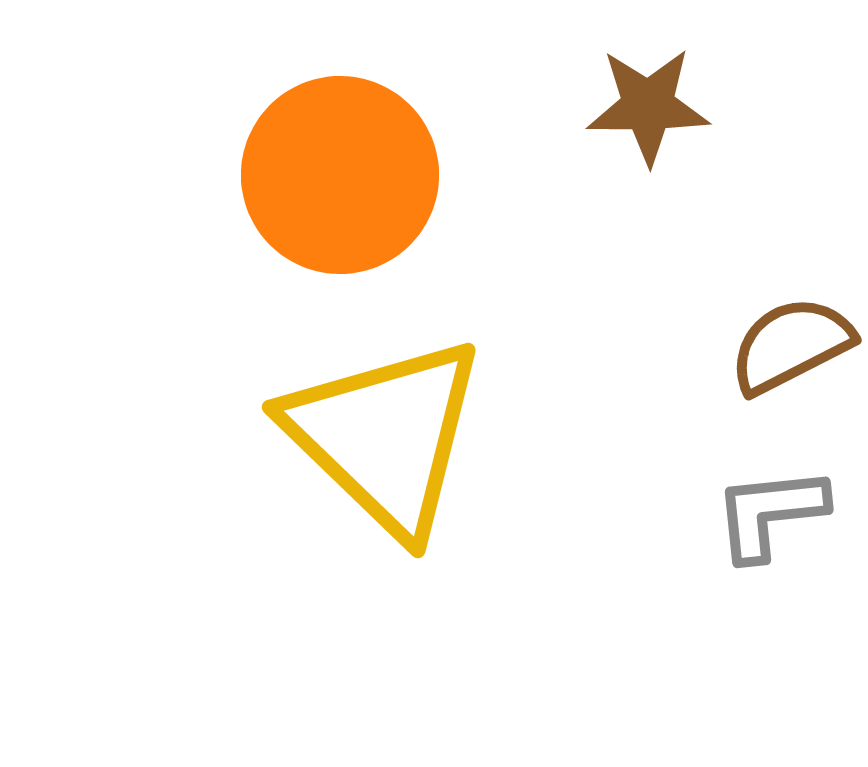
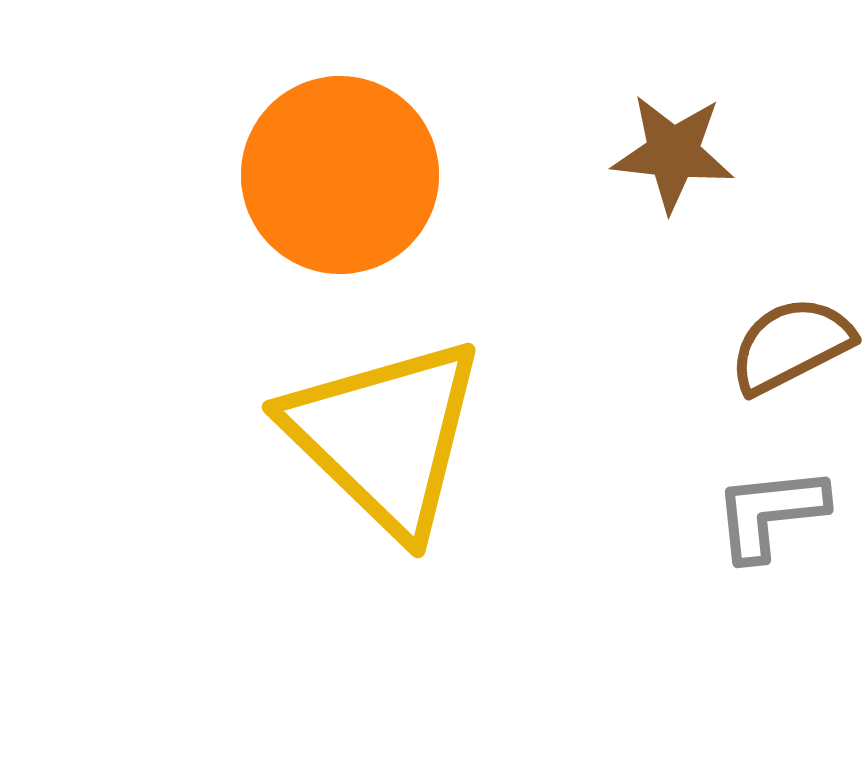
brown star: moved 25 px right, 47 px down; rotated 6 degrees clockwise
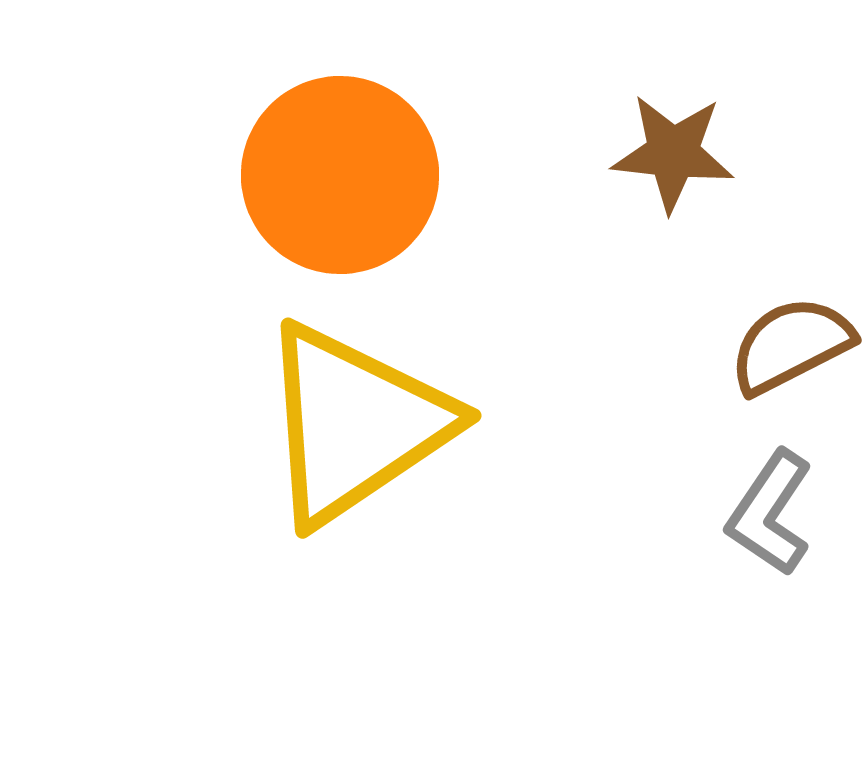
yellow triangle: moved 30 px left, 12 px up; rotated 42 degrees clockwise
gray L-shape: rotated 50 degrees counterclockwise
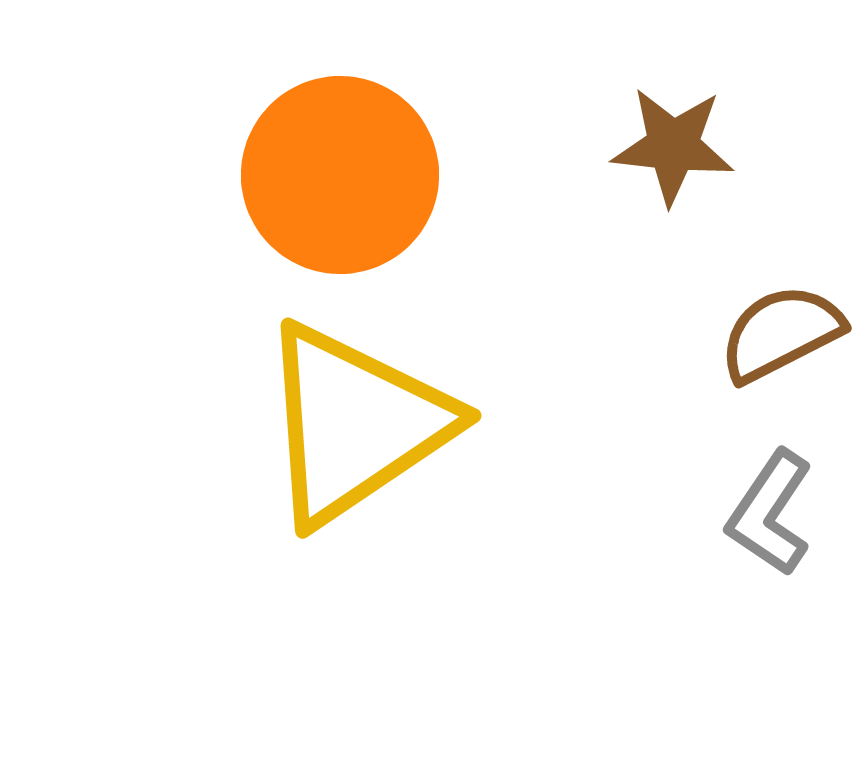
brown star: moved 7 px up
brown semicircle: moved 10 px left, 12 px up
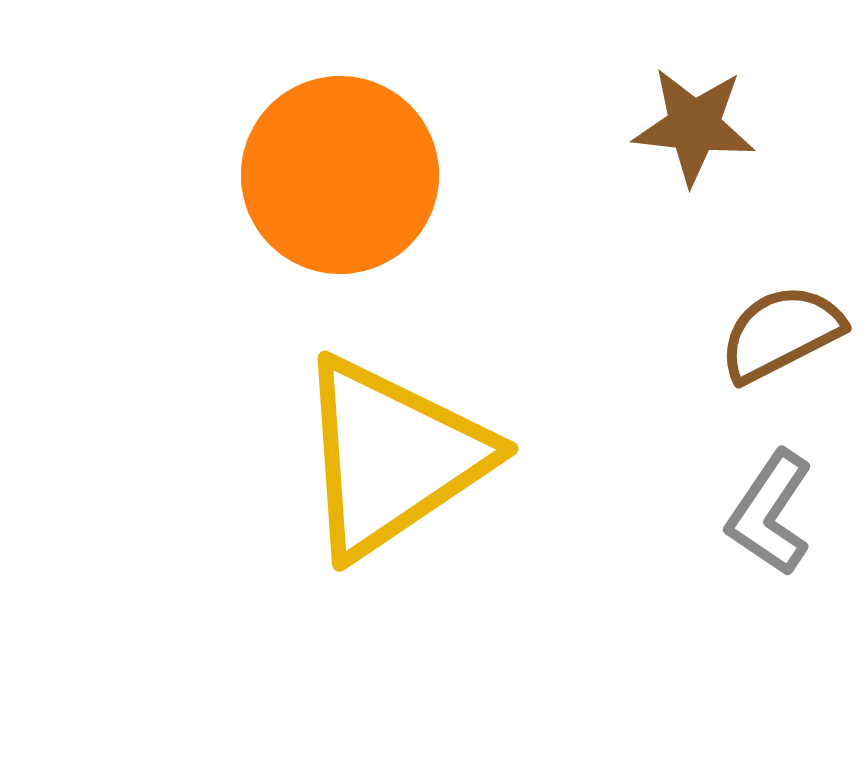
brown star: moved 21 px right, 20 px up
yellow triangle: moved 37 px right, 33 px down
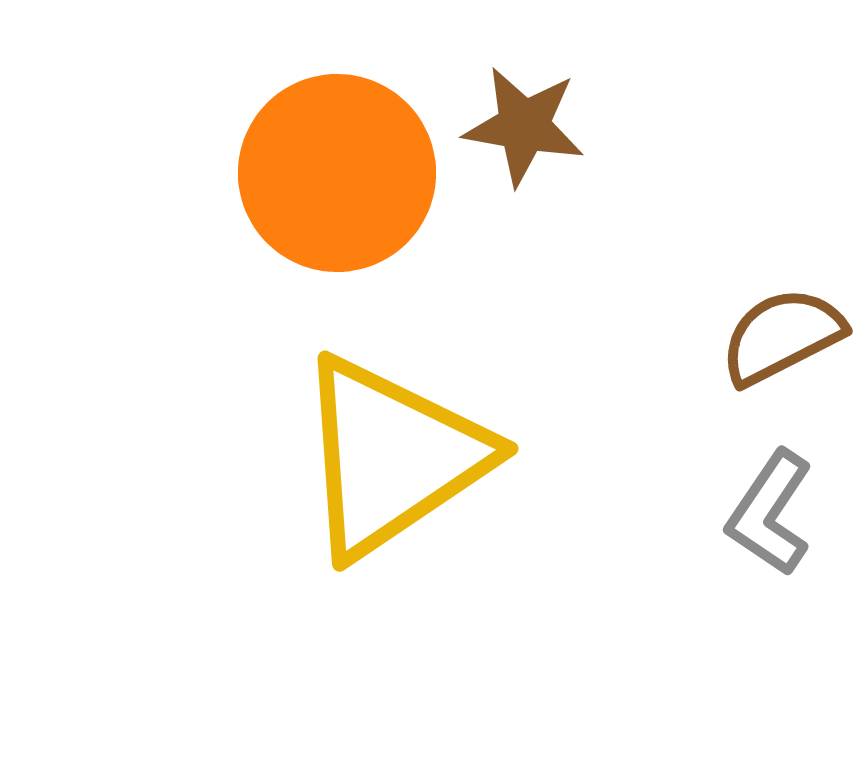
brown star: moved 170 px left; rotated 4 degrees clockwise
orange circle: moved 3 px left, 2 px up
brown semicircle: moved 1 px right, 3 px down
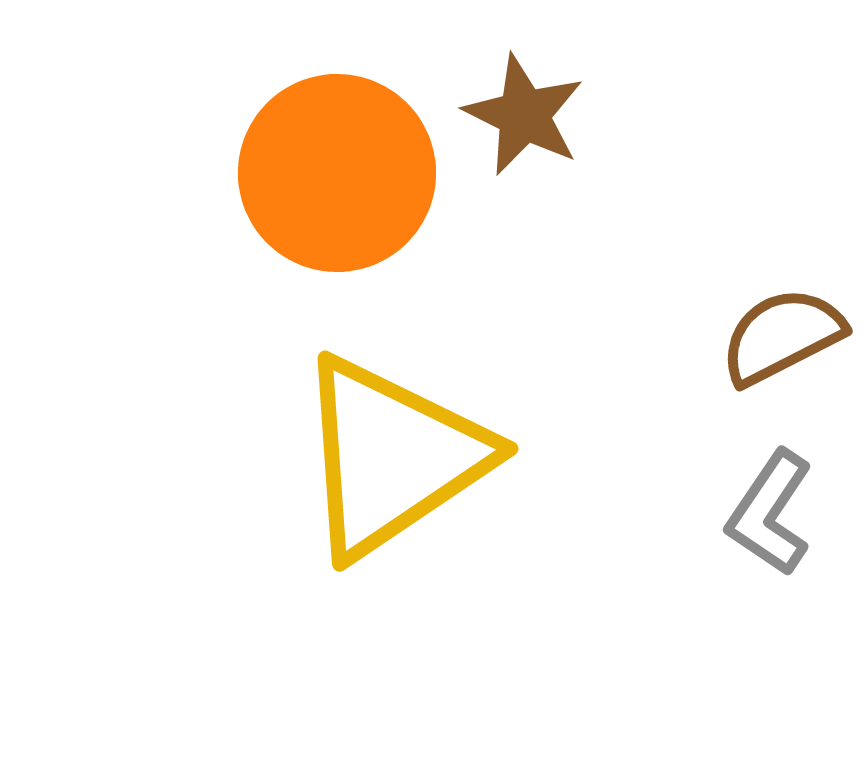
brown star: moved 11 px up; rotated 16 degrees clockwise
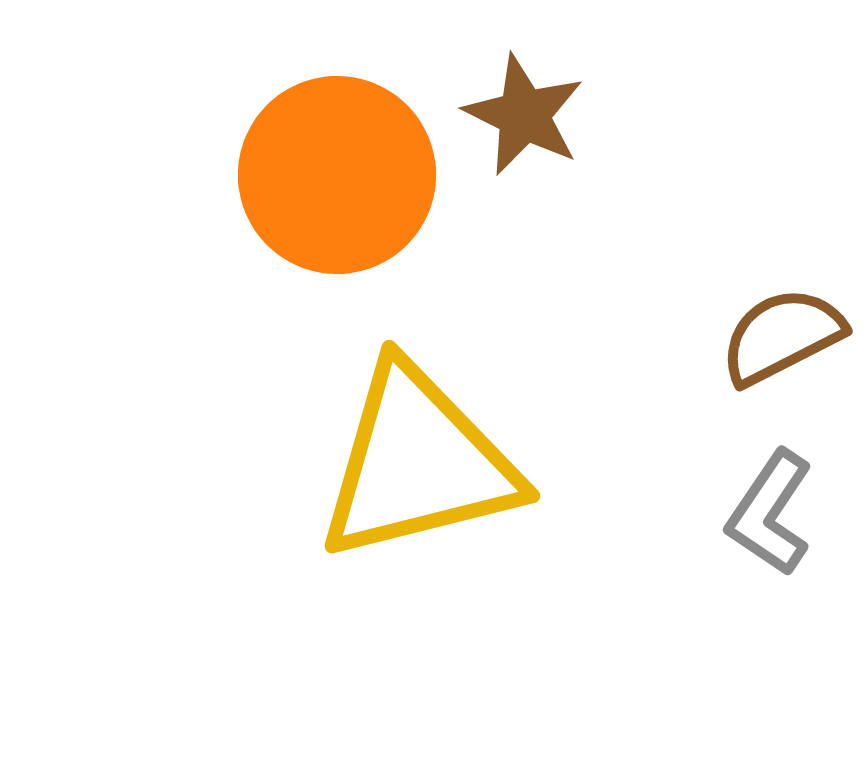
orange circle: moved 2 px down
yellow triangle: moved 26 px right, 6 px down; rotated 20 degrees clockwise
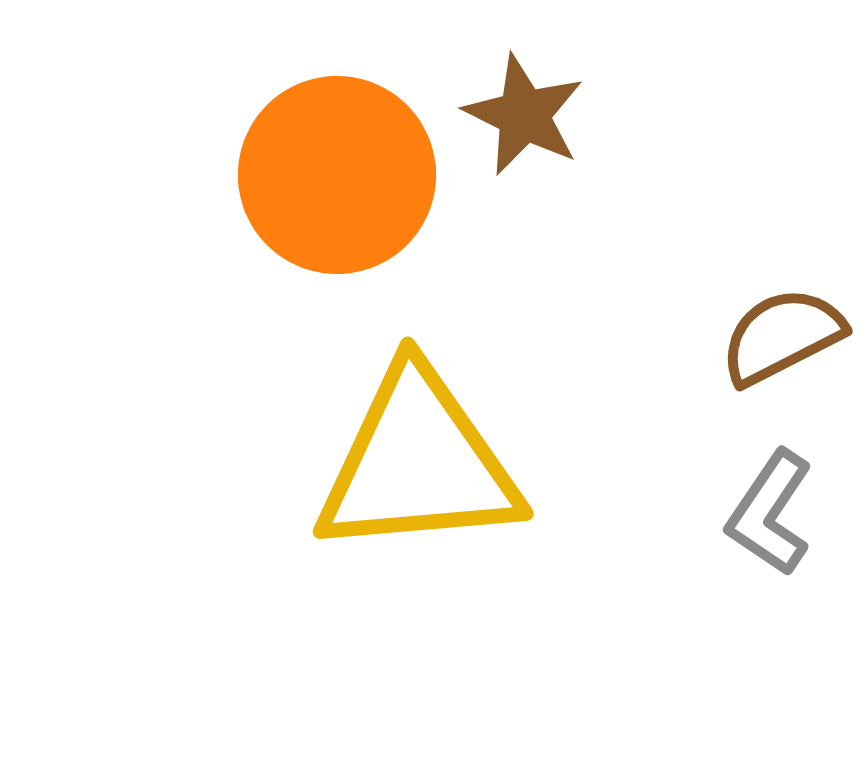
yellow triangle: rotated 9 degrees clockwise
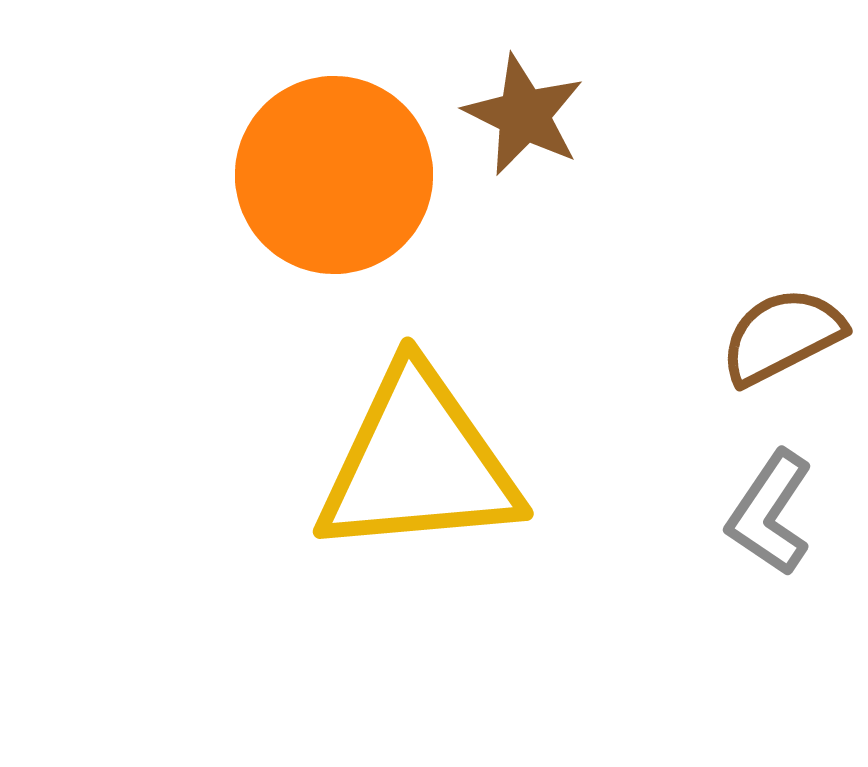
orange circle: moved 3 px left
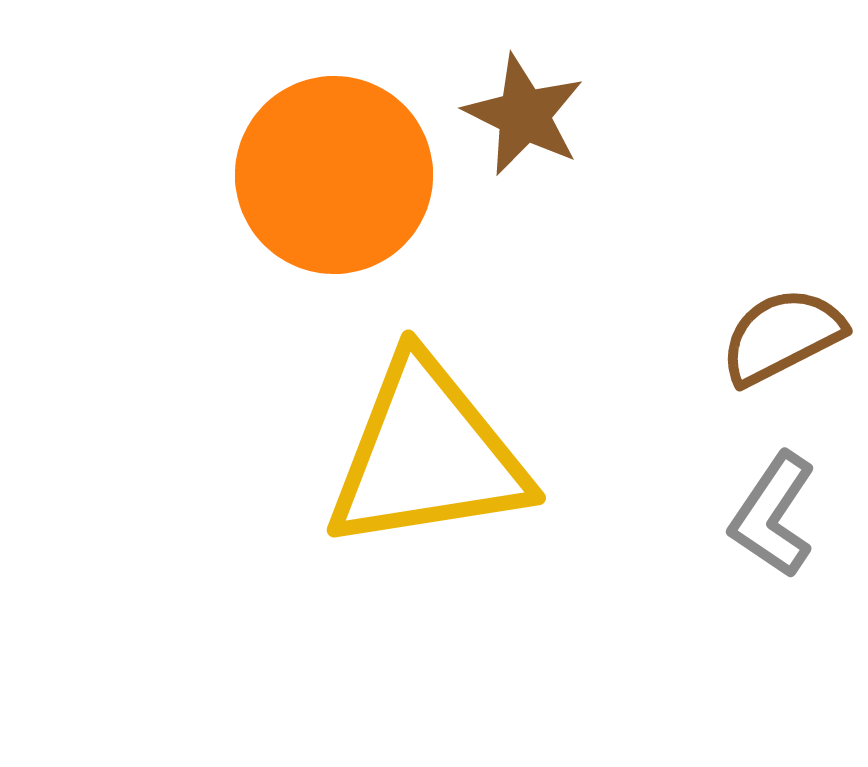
yellow triangle: moved 9 px right, 8 px up; rotated 4 degrees counterclockwise
gray L-shape: moved 3 px right, 2 px down
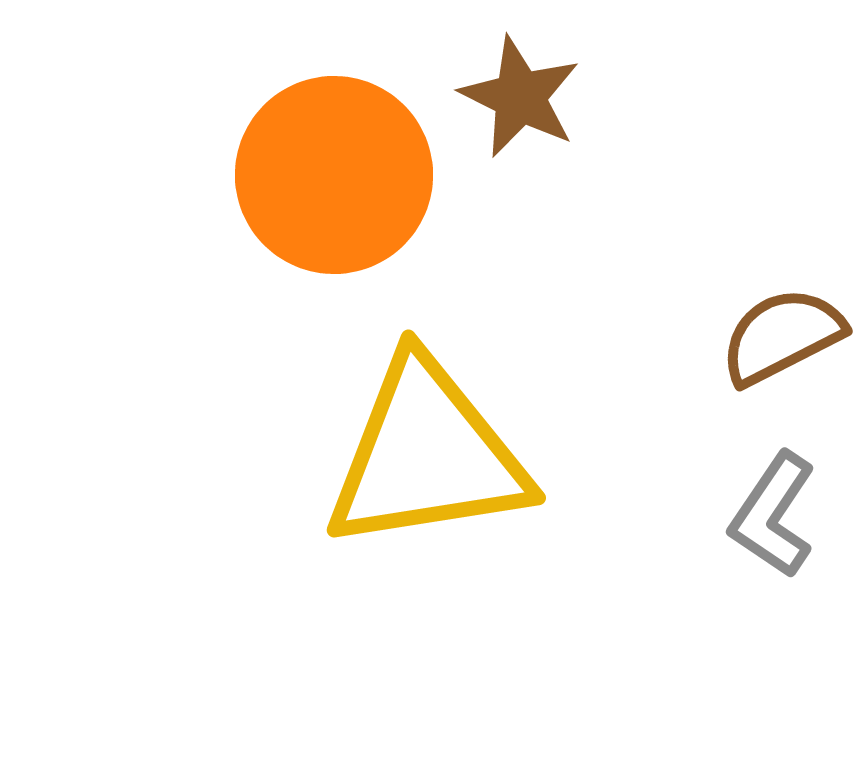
brown star: moved 4 px left, 18 px up
